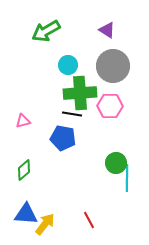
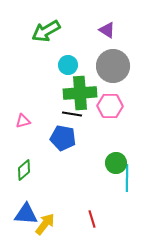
red line: moved 3 px right, 1 px up; rotated 12 degrees clockwise
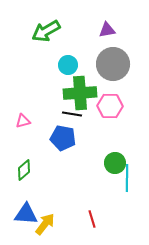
purple triangle: rotated 42 degrees counterclockwise
gray circle: moved 2 px up
green circle: moved 1 px left
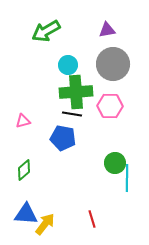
green cross: moved 4 px left, 1 px up
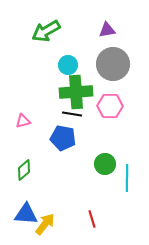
green circle: moved 10 px left, 1 px down
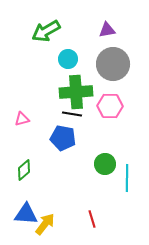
cyan circle: moved 6 px up
pink triangle: moved 1 px left, 2 px up
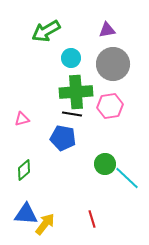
cyan circle: moved 3 px right, 1 px up
pink hexagon: rotated 10 degrees counterclockwise
cyan line: rotated 48 degrees counterclockwise
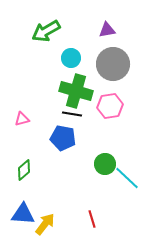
green cross: moved 1 px up; rotated 20 degrees clockwise
blue triangle: moved 3 px left
